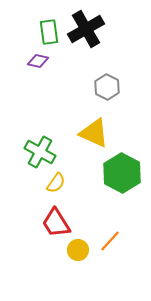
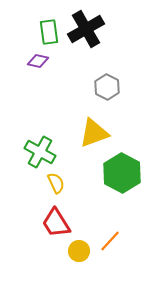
yellow triangle: rotated 44 degrees counterclockwise
yellow semicircle: rotated 60 degrees counterclockwise
yellow circle: moved 1 px right, 1 px down
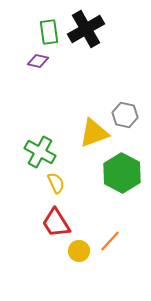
gray hexagon: moved 18 px right, 28 px down; rotated 15 degrees counterclockwise
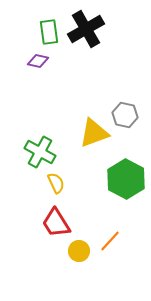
green hexagon: moved 4 px right, 6 px down
